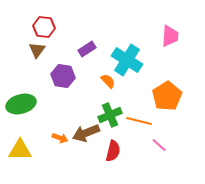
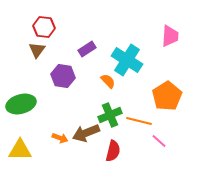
pink line: moved 4 px up
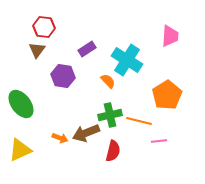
orange pentagon: moved 1 px up
green ellipse: rotated 68 degrees clockwise
green cross: rotated 10 degrees clockwise
pink line: rotated 49 degrees counterclockwise
yellow triangle: rotated 25 degrees counterclockwise
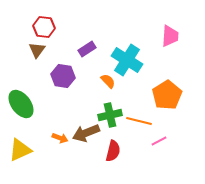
pink line: rotated 21 degrees counterclockwise
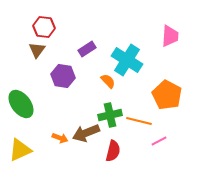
orange pentagon: rotated 12 degrees counterclockwise
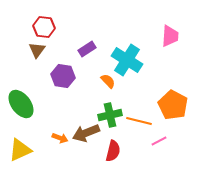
orange pentagon: moved 6 px right, 10 px down
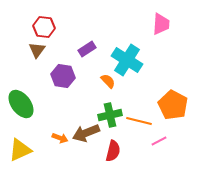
pink trapezoid: moved 9 px left, 12 px up
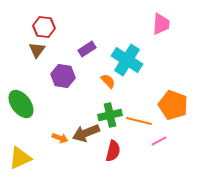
orange pentagon: rotated 8 degrees counterclockwise
yellow triangle: moved 8 px down
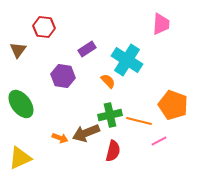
brown triangle: moved 19 px left
